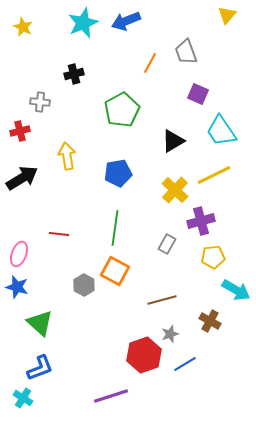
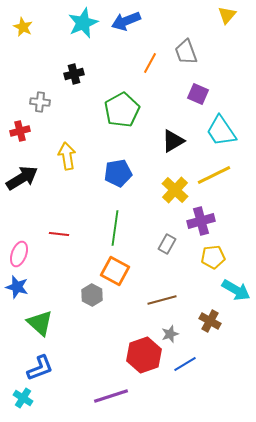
gray hexagon: moved 8 px right, 10 px down
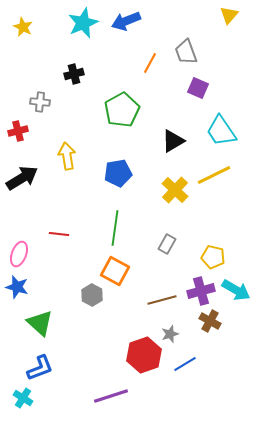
yellow triangle: moved 2 px right
purple square: moved 6 px up
red cross: moved 2 px left
purple cross: moved 70 px down
yellow pentagon: rotated 20 degrees clockwise
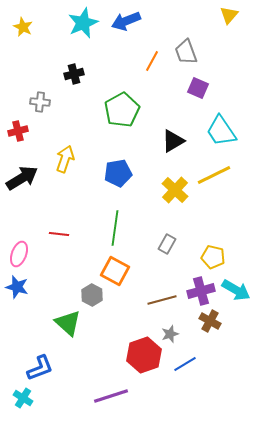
orange line: moved 2 px right, 2 px up
yellow arrow: moved 2 px left, 3 px down; rotated 28 degrees clockwise
green triangle: moved 28 px right
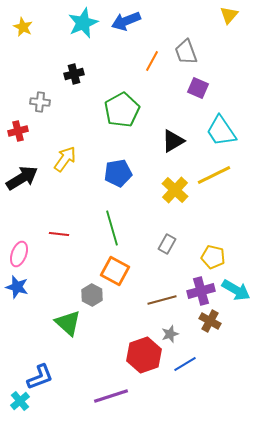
yellow arrow: rotated 16 degrees clockwise
green line: moved 3 px left; rotated 24 degrees counterclockwise
blue L-shape: moved 9 px down
cyan cross: moved 3 px left, 3 px down; rotated 18 degrees clockwise
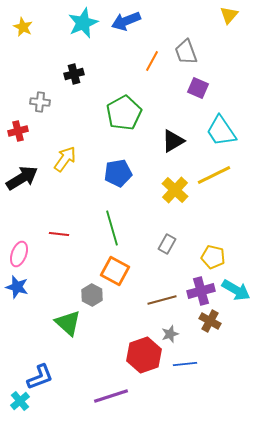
green pentagon: moved 2 px right, 3 px down
blue line: rotated 25 degrees clockwise
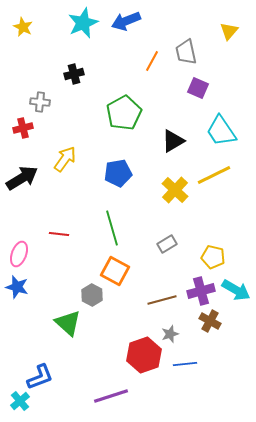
yellow triangle: moved 16 px down
gray trapezoid: rotated 8 degrees clockwise
red cross: moved 5 px right, 3 px up
gray rectangle: rotated 30 degrees clockwise
